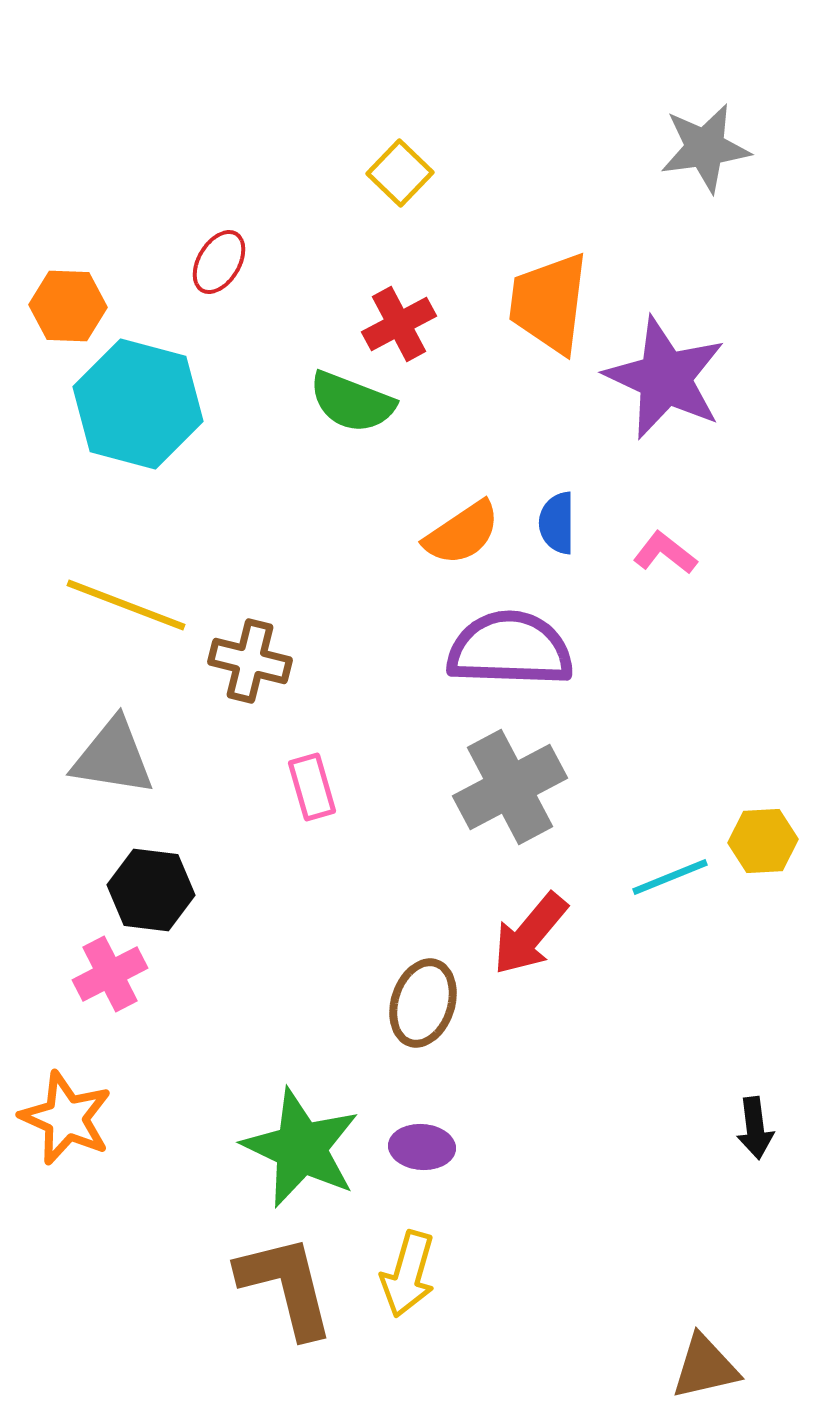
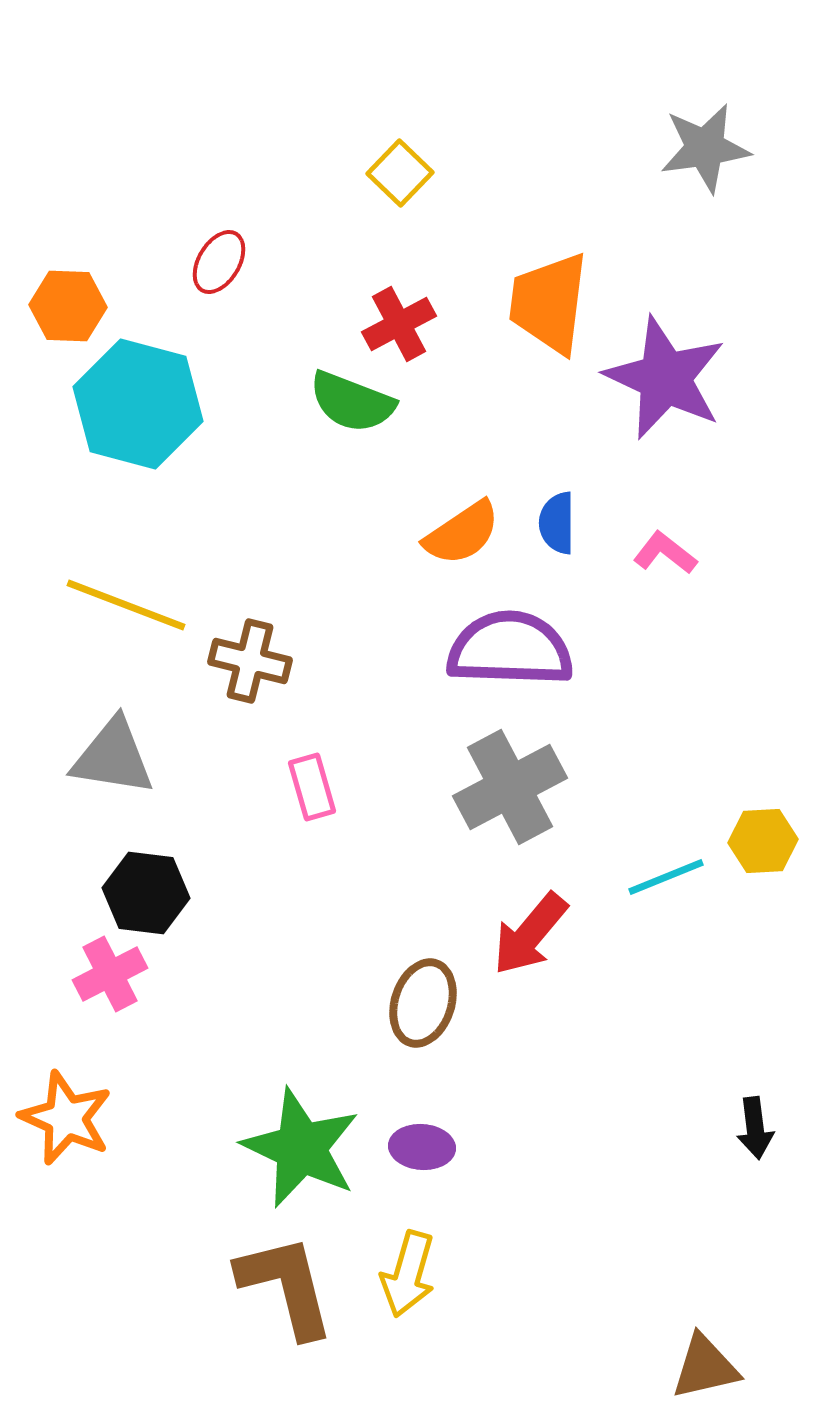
cyan line: moved 4 px left
black hexagon: moved 5 px left, 3 px down
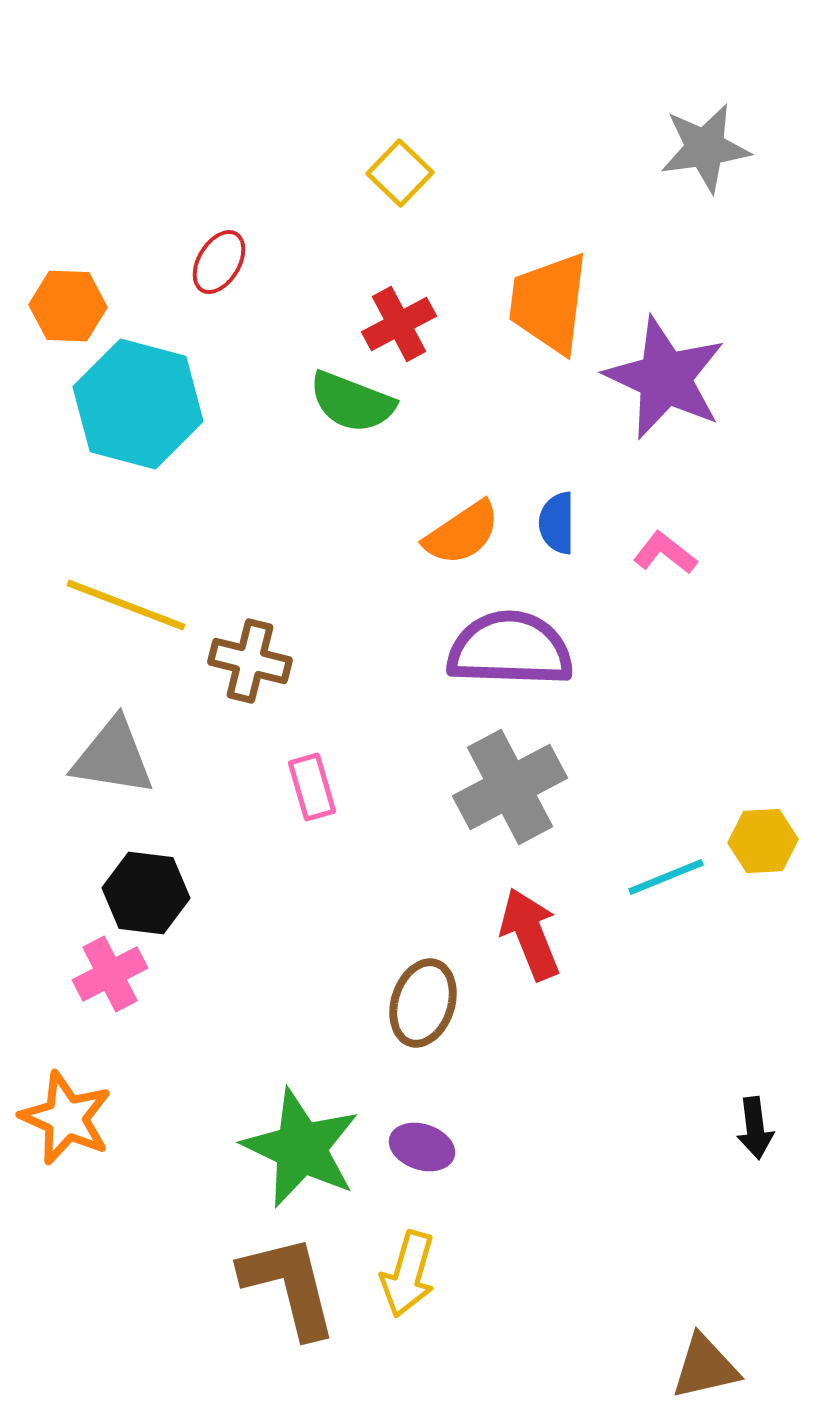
red arrow: rotated 118 degrees clockwise
purple ellipse: rotated 14 degrees clockwise
brown L-shape: moved 3 px right
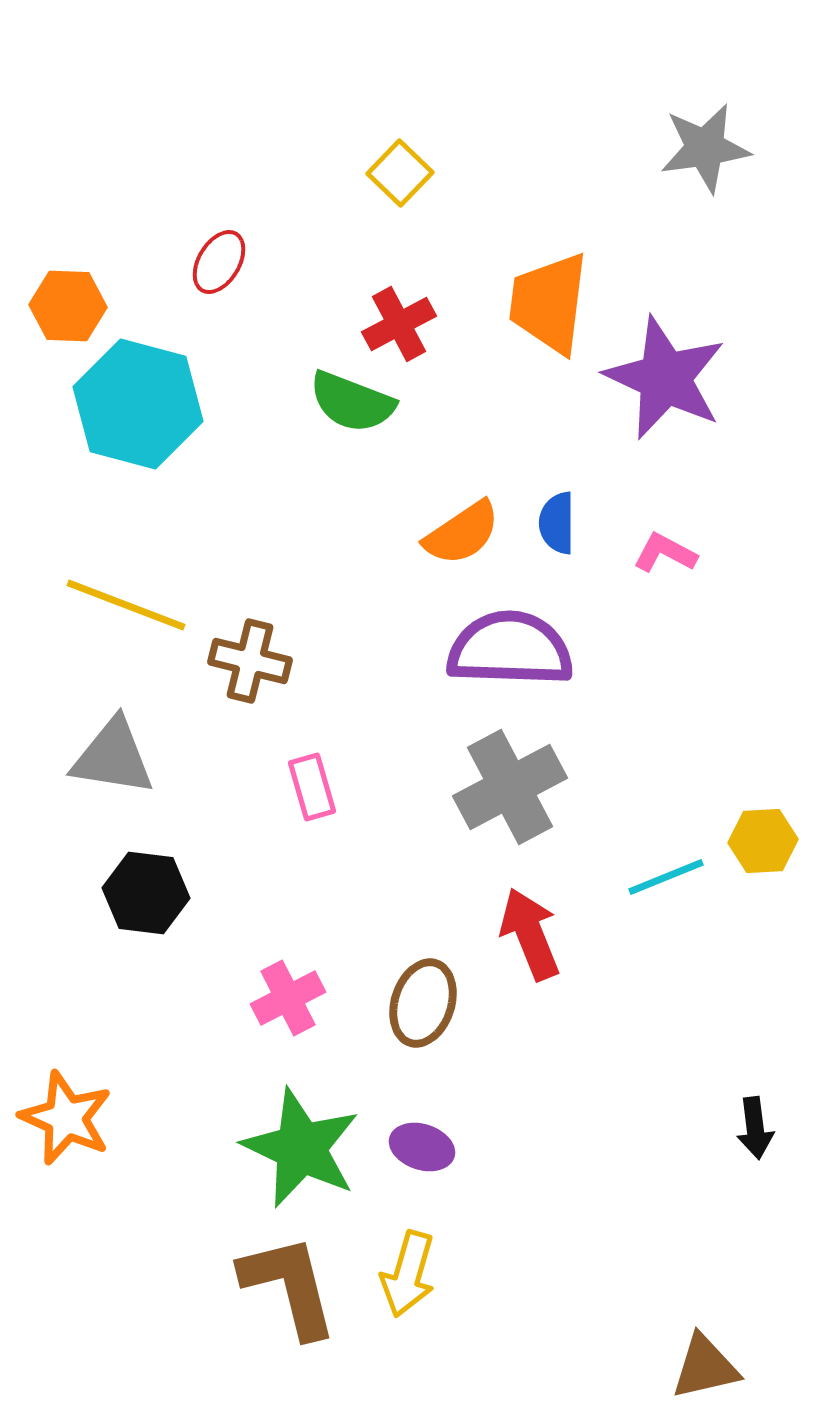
pink L-shape: rotated 10 degrees counterclockwise
pink cross: moved 178 px right, 24 px down
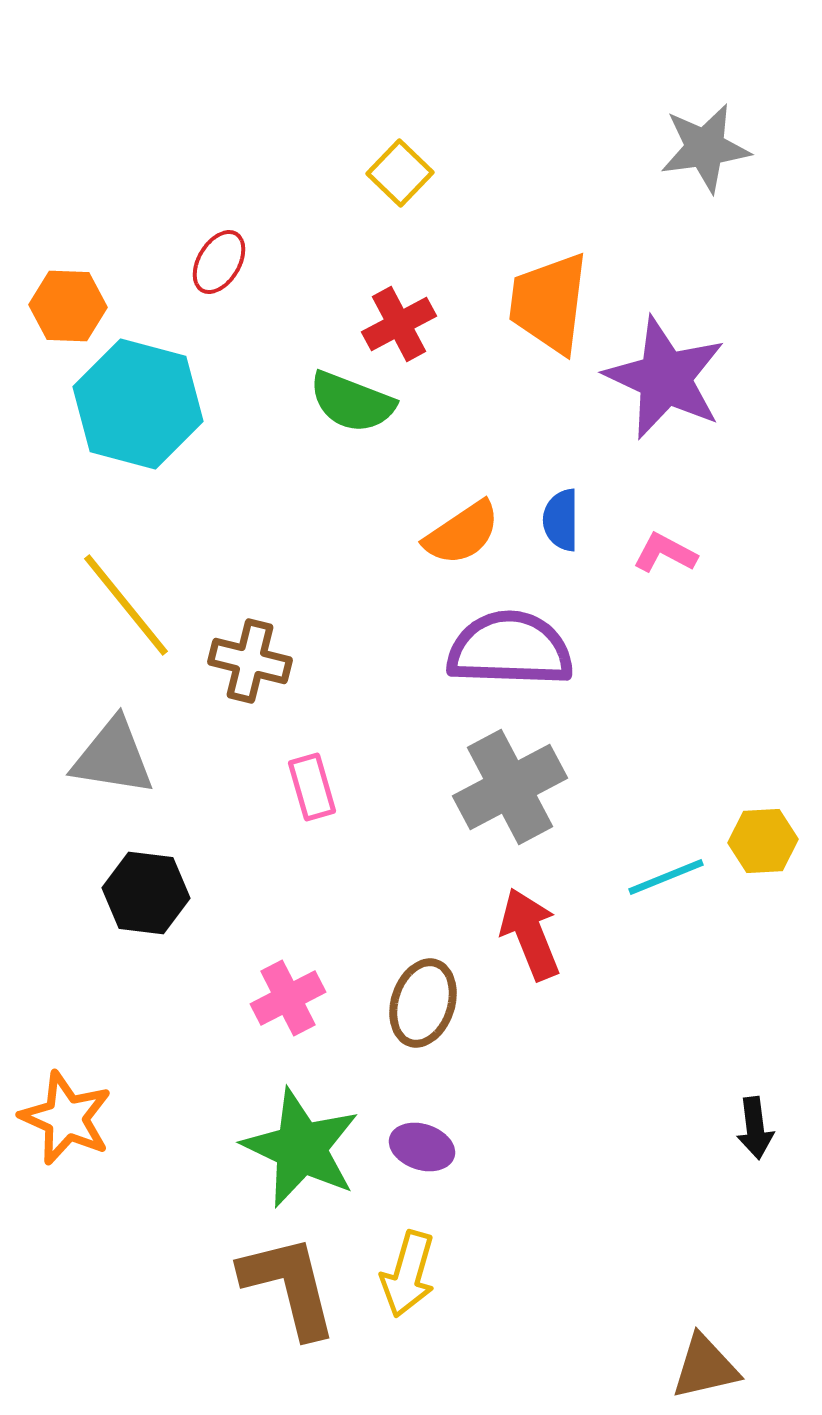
blue semicircle: moved 4 px right, 3 px up
yellow line: rotated 30 degrees clockwise
